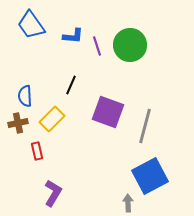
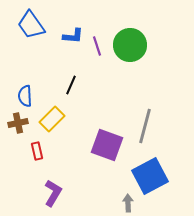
purple square: moved 1 px left, 33 px down
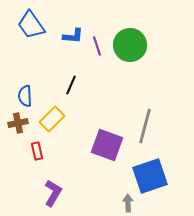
blue square: rotated 9 degrees clockwise
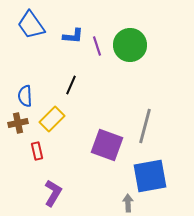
blue square: rotated 9 degrees clockwise
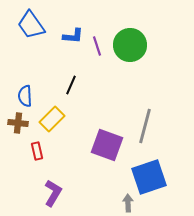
brown cross: rotated 18 degrees clockwise
blue square: moved 1 px left, 1 px down; rotated 9 degrees counterclockwise
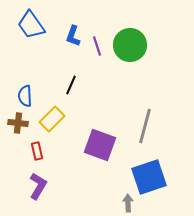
blue L-shape: rotated 105 degrees clockwise
purple square: moved 7 px left
purple L-shape: moved 15 px left, 7 px up
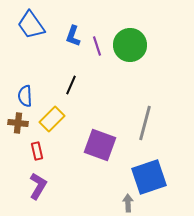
gray line: moved 3 px up
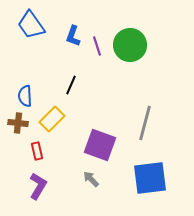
blue square: moved 1 px right, 1 px down; rotated 12 degrees clockwise
gray arrow: moved 37 px left, 24 px up; rotated 42 degrees counterclockwise
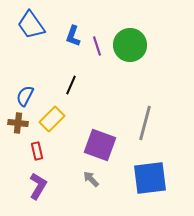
blue semicircle: rotated 30 degrees clockwise
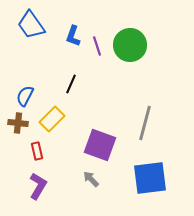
black line: moved 1 px up
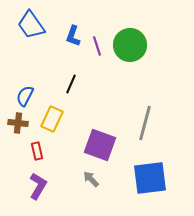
yellow rectangle: rotated 20 degrees counterclockwise
